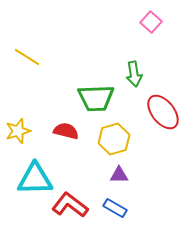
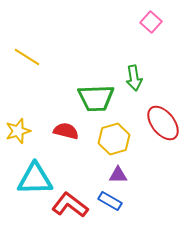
green arrow: moved 4 px down
red ellipse: moved 11 px down
purple triangle: moved 1 px left
blue rectangle: moved 5 px left, 7 px up
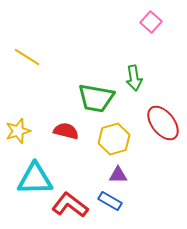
green trapezoid: rotated 12 degrees clockwise
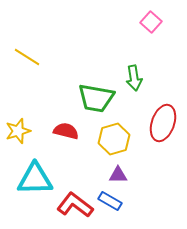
red ellipse: rotated 57 degrees clockwise
red L-shape: moved 5 px right
